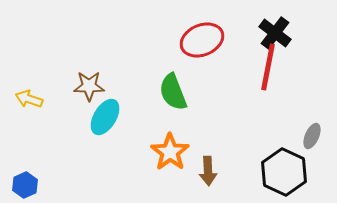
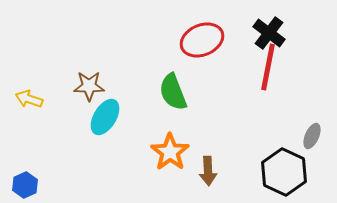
black cross: moved 6 px left
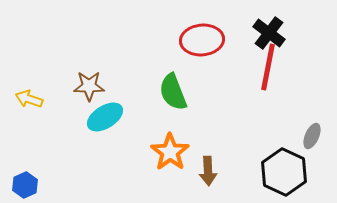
red ellipse: rotated 18 degrees clockwise
cyan ellipse: rotated 27 degrees clockwise
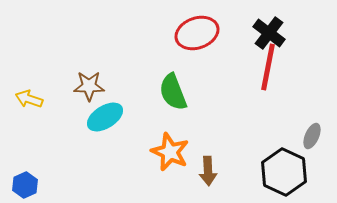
red ellipse: moved 5 px left, 7 px up; rotated 15 degrees counterclockwise
orange star: rotated 12 degrees counterclockwise
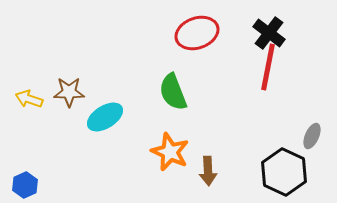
brown star: moved 20 px left, 6 px down
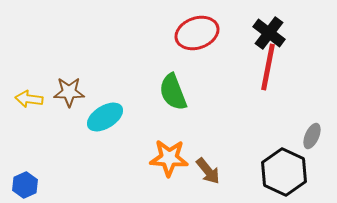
yellow arrow: rotated 12 degrees counterclockwise
orange star: moved 1 px left, 6 px down; rotated 21 degrees counterclockwise
brown arrow: rotated 36 degrees counterclockwise
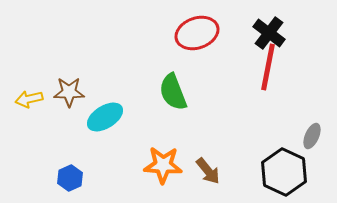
yellow arrow: rotated 20 degrees counterclockwise
orange star: moved 6 px left, 7 px down
blue hexagon: moved 45 px right, 7 px up
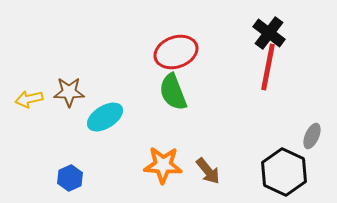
red ellipse: moved 21 px left, 19 px down
